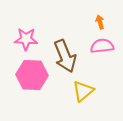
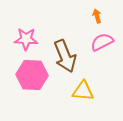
orange arrow: moved 3 px left, 6 px up
pink semicircle: moved 4 px up; rotated 20 degrees counterclockwise
yellow triangle: rotated 45 degrees clockwise
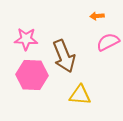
orange arrow: rotated 80 degrees counterclockwise
pink semicircle: moved 6 px right
brown arrow: moved 1 px left
yellow triangle: moved 3 px left, 4 px down
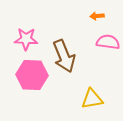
pink semicircle: rotated 35 degrees clockwise
yellow triangle: moved 12 px right, 4 px down; rotated 15 degrees counterclockwise
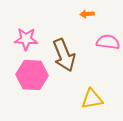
orange arrow: moved 10 px left, 2 px up
brown arrow: moved 1 px up
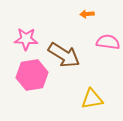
brown arrow: rotated 36 degrees counterclockwise
pink hexagon: rotated 12 degrees counterclockwise
